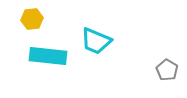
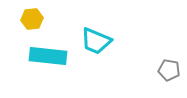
gray pentagon: moved 2 px right; rotated 20 degrees counterclockwise
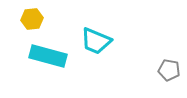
cyan rectangle: rotated 9 degrees clockwise
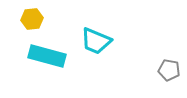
cyan rectangle: moved 1 px left
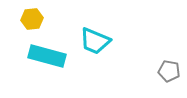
cyan trapezoid: moved 1 px left
gray pentagon: moved 1 px down
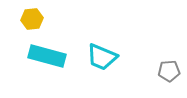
cyan trapezoid: moved 7 px right, 16 px down
gray pentagon: rotated 15 degrees counterclockwise
